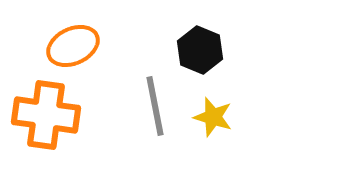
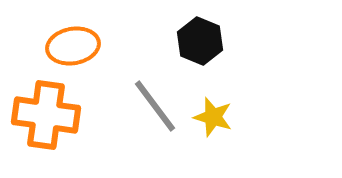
orange ellipse: rotated 15 degrees clockwise
black hexagon: moved 9 px up
gray line: rotated 26 degrees counterclockwise
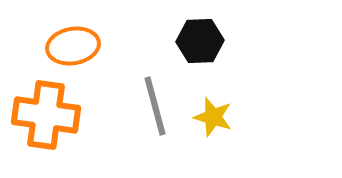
black hexagon: rotated 24 degrees counterclockwise
gray line: rotated 22 degrees clockwise
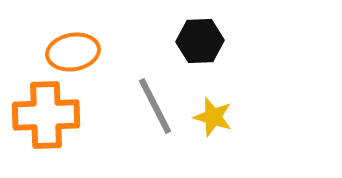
orange ellipse: moved 6 px down
gray line: rotated 12 degrees counterclockwise
orange cross: rotated 10 degrees counterclockwise
